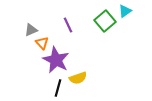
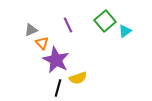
cyan triangle: moved 20 px down
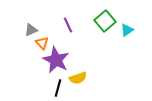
cyan triangle: moved 2 px right, 1 px up
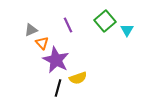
cyan triangle: rotated 24 degrees counterclockwise
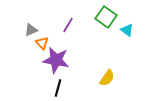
green square: moved 1 px right, 4 px up; rotated 15 degrees counterclockwise
purple line: rotated 56 degrees clockwise
cyan triangle: rotated 24 degrees counterclockwise
purple star: rotated 16 degrees counterclockwise
yellow semicircle: moved 29 px right; rotated 36 degrees counterclockwise
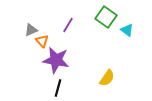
orange triangle: moved 2 px up
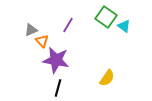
cyan triangle: moved 3 px left, 4 px up
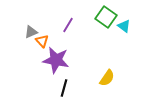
gray triangle: moved 2 px down
black line: moved 6 px right
